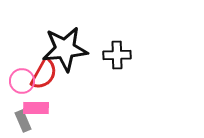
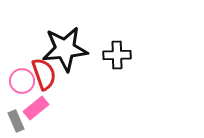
red semicircle: rotated 48 degrees counterclockwise
pink rectangle: rotated 40 degrees counterclockwise
gray rectangle: moved 7 px left
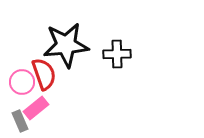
black star: moved 1 px right, 4 px up
black cross: moved 1 px up
pink circle: moved 1 px down
gray rectangle: moved 4 px right
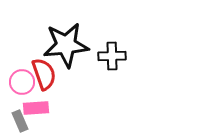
black cross: moved 5 px left, 2 px down
pink rectangle: rotated 35 degrees clockwise
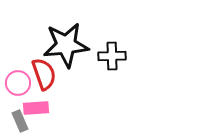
pink circle: moved 4 px left, 1 px down
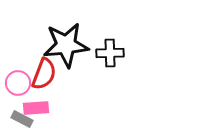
black cross: moved 2 px left, 3 px up
red semicircle: rotated 40 degrees clockwise
gray rectangle: moved 2 px right, 2 px up; rotated 40 degrees counterclockwise
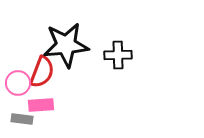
black cross: moved 8 px right, 2 px down
red semicircle: moved 2 px left, 2 px up
pink rectangle: moved 5 px right, 3 px up
gray rectangle: rotated 20 degrees counterclockwise
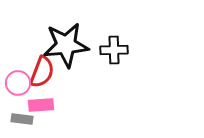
black cross: moved 4 px left, 5 px up
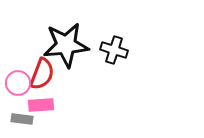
black cross: rotated 20 degrees clockwise
red semicircle: moved 2 px down
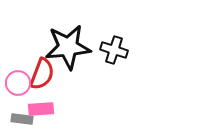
black star: moved 2 px right, 2 px down
pink rectangle: moved 4 px down
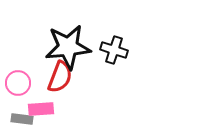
red semicircle: moved 18 px right, 3 px down
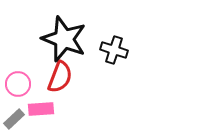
black star: moved 4 px left, 8 px up; rotated 27 degrees clockwise
pink circle: moved 1 px down
gray rectangle: moved 8 px left; rotated 50 degrees counterclockwise
